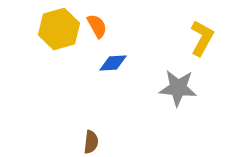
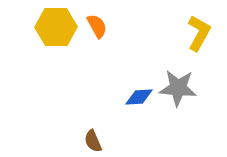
yellow hexagon: moved 3 px left, 2 px up; rotated 15 degrees clockwise
yellow L-shape: moved 3 px left, 5 px up
blue diamond: moved 26 px right, 34 px down
brown semicircle: moved 2 px right, 1 px up; rotated 150 degrees clockwise
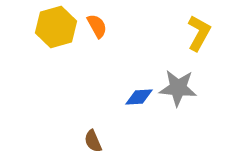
yellow hexagon: rotated 15 degrees counterclockwise
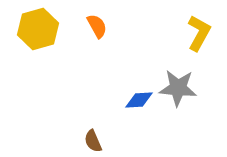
yellow hexagon: moved 18 px left, 2 px down
blue diamond: moved 3 px down
